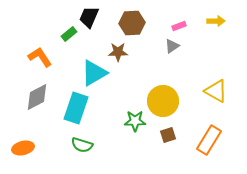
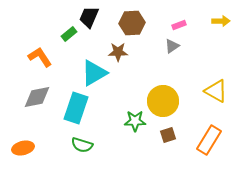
yellow arrow: moved 5 px right
pink rectangle: moved 1 px up
gray diamond: rotated 16 degrees clockwise
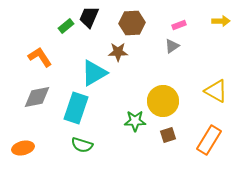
green rectangle: moved 3 px left, 8 px up
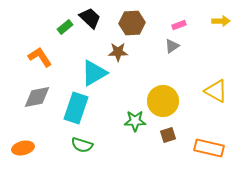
black trapezoid: moved 1 px right, 1 px down; rotated 110 degrees clockwise
green rectangle: moved 1 px left, 1 px down
orange rectangle: moved 8 px down; rotated 72 degrees clockwise
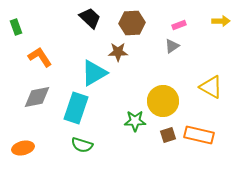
green rectangle: moved 49 px left; rotated 70 degrees counterclockwise
yellow triangle: moved 5 px left, 4 px up
orange rectangle: moved 10 px left, 13 px up
